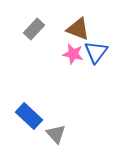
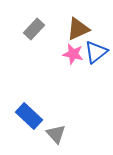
brown triangle: rotated 45 degrees counterclockwise
blue triangle: rotated 15 degrees clockwise
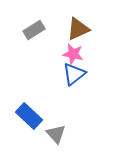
gray rectangle: moved 1 px down; rotated 15 degrees clockwise
blue triangle: moved 22 px left, 22 px down
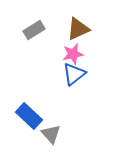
pink star: rotated 25 degrees counterclockwise
gray triangle: moved 5 px left
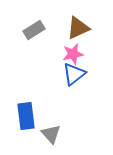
brown triangle: moved 1 px up
blue rectangle: moved 3 px left; rotated 40 degrees clockwise
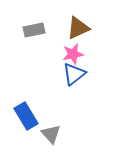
gray rectangle: rotated 20 degrees clockwise
blue rectangle: rotated 24 degrees counterclockwise
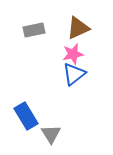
gray triangle: rotated 10 degrees clockwise
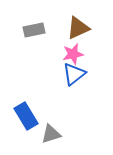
gray triangle: rotated 45 degrees clockwise
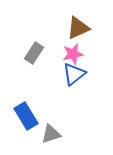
gray rectangle: moved 23 px down; rotated 45 degrees counterclockwise
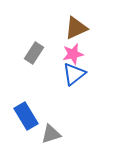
brown triangle: moved 2 px left
